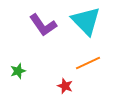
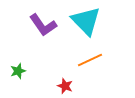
orange line: moved 2 px right, 3 px up
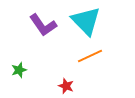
orange line: moved 4 px up
green star: moved 1 px right, 1 px up
red star: moved 1 px right
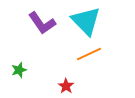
purple L-shape: moved 1 px left, 2 px up
orange line: moved 1 px left, 2 px up
red star: rotated 14 degrees clockwise
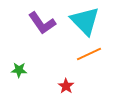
cyan triangle: moved 1 px left
green star: rotated 21 degrees clockwise
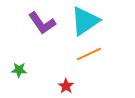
cyan triangle: rotated 40 degrees clockwise
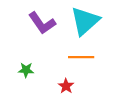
cyan triangle: rotated 8 degrees counterclockwise
orange line: moved 8 px left, 3 px down; rotated 25 degrees clockwise
green star: moved 7 px right
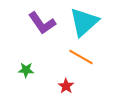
cyan triangle: moved 1 px left, 1 px down
orange line: rotated 30 degrees clockwise
